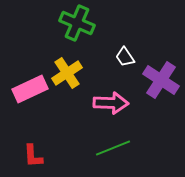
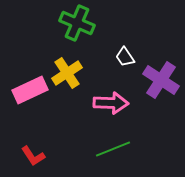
pink rectangle: moved 1 px down
green line: moved 1 px down
red L-shape: rotated 30 degrees counterclockwise
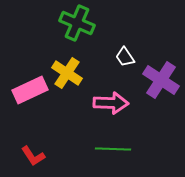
yellow cross: rotated 24 degrees counterclockwise
green line: rotated 24 degrees clockwise
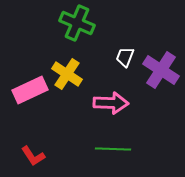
white trapezoid: rotated 55 degrees clockwise
yellow cross: moved 1 px down
purple cross: moved 10 px up
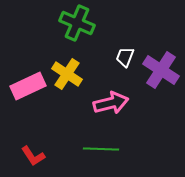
pink rectangle: moved 2 px left, 4 px up
pink arrow: rotated 16 degrees counterclockwise
green line: moved 12 px left
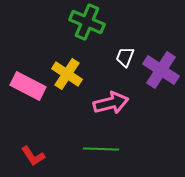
green cross: moved 10 px right, 1 px up
pink rectangle: rotated 52 degrees clockwise
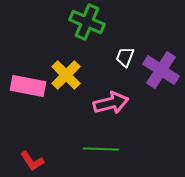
yellow cross: moved 1 px left, 1 px down; rotated 12 degrees clockwise
pink rectangle: rotated 16 degrees counterclockwise
red L-shape: moved 1 px left, 5 px down
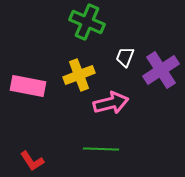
purple cross: rotated 24 degrees clockwise
yellow cross: moved 13 px right; rotated 24 degrees clockwise
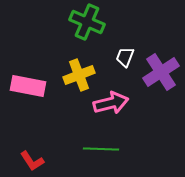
purple cross: moved 2 px down
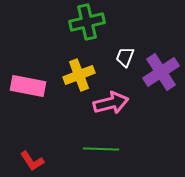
green cross: rotated 36 degrees counterclockwise
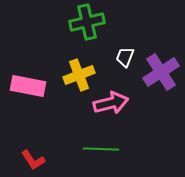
red L-shape: moved 1 px right, 1 px up
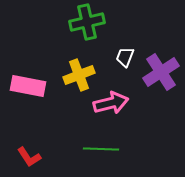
red L-shape: moved 4 px left, 3 px up
